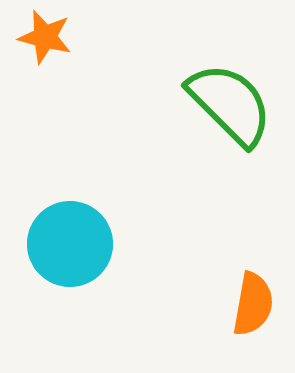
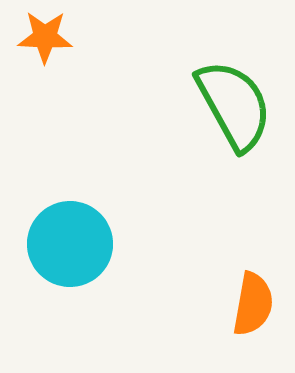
orange star: rotated 12 degrees counterclockwise
green semicircle: moved 4 px right, 1 px down; rotated 16 degrees clockwise
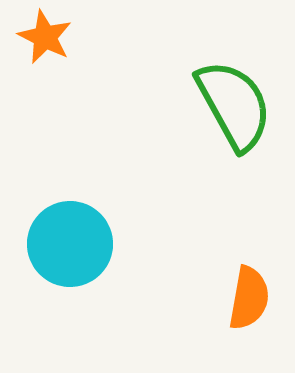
orange star: rotated 24 degrees clockwise
orange semicircle: moved 4 px left, 6 px up
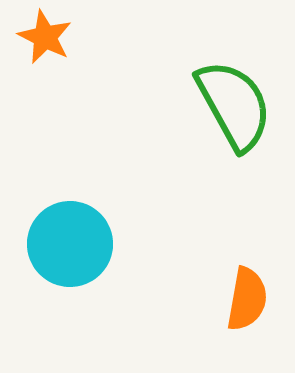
orange semicircle: moved 2 px left, 1 px down
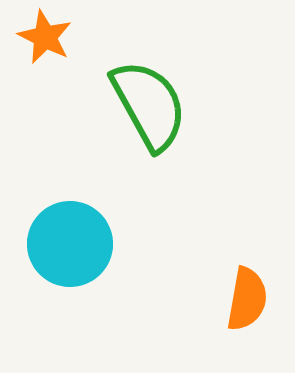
green semicircle: moved 85 px left
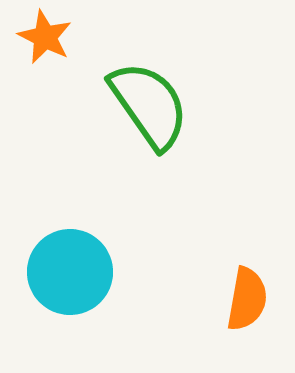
green semicircle: rotated 6 degrees counterclockwise
cyan circle: moved 28 px down
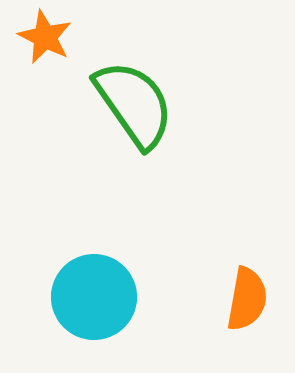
green semicircle: moved 15 px left, 1 px up
cyan circle: moved 24 px right, 25 px down
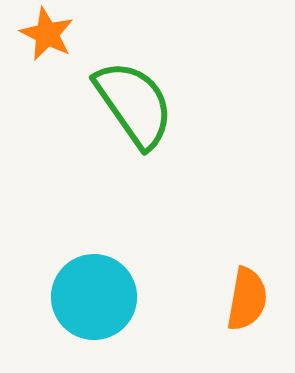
orange star: moved 2 px right, 3 px up
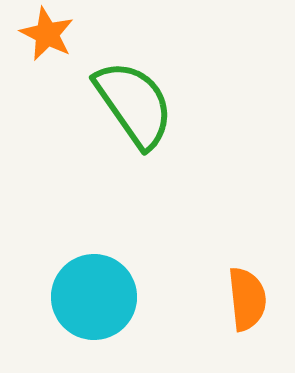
orange semicircle: rotated 16 degrees counterclockwise
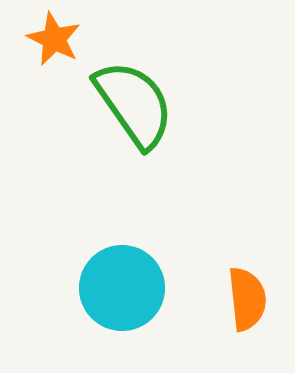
orange star: moved 7 px right, 5 px down
cyan circle: moved 28 px right, 9 px up
